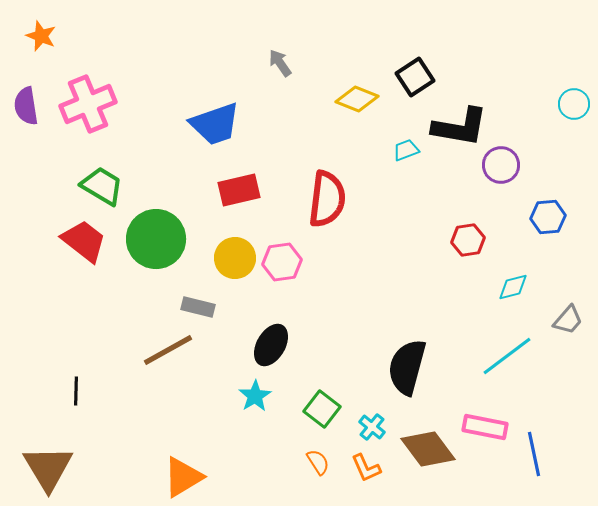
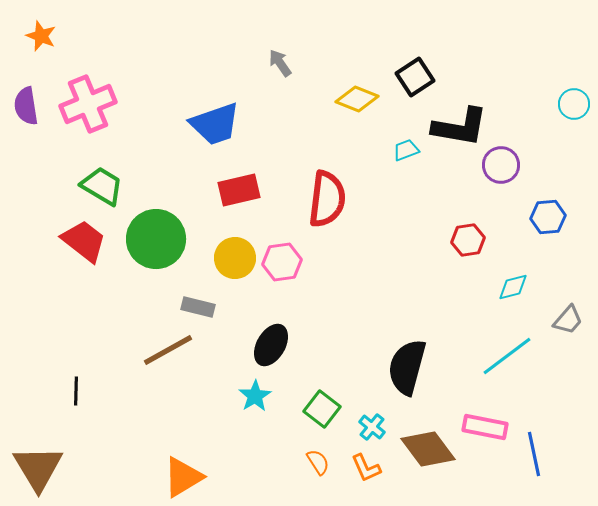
brown triangle: moved 10 px left
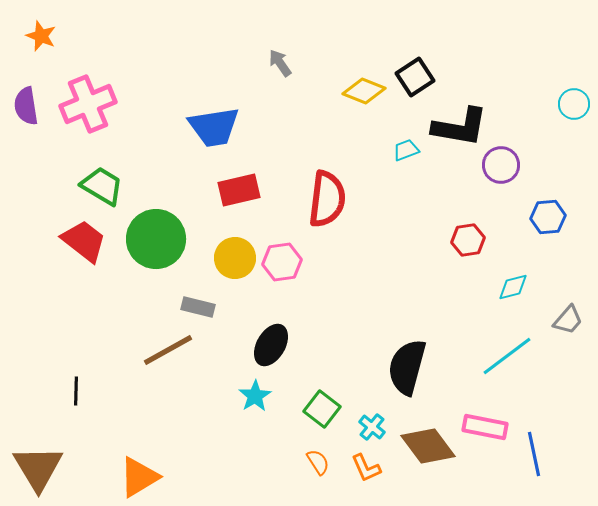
yellow diamond: moved 7 px right, 8 px up
blue trapezoid: moved 1 px left, 3 px down; rotated 10 degrees clockwise
brown diamond: moved 3 px up
orange triangle: moved 44 px left
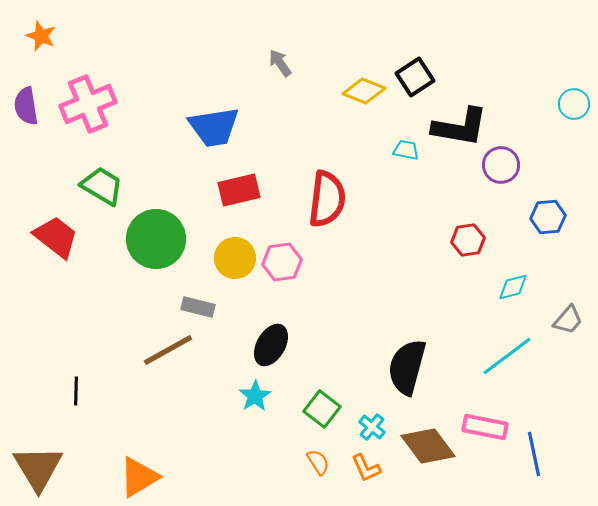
cyan trapezoid: rotated 32 degrees clockwise
red trapezoid: moved 28 px left, 4 px up
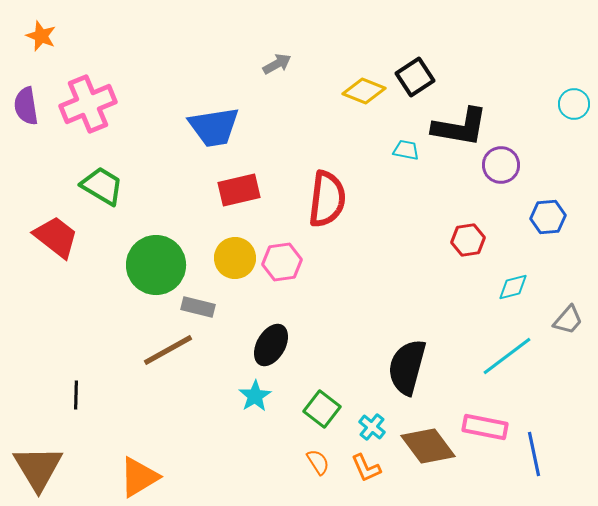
gray arrow: moved 3 px left, 1 px down; rotated 96 degrees clockwise
green circle: moved 26 px down
black line: moved 4 px down
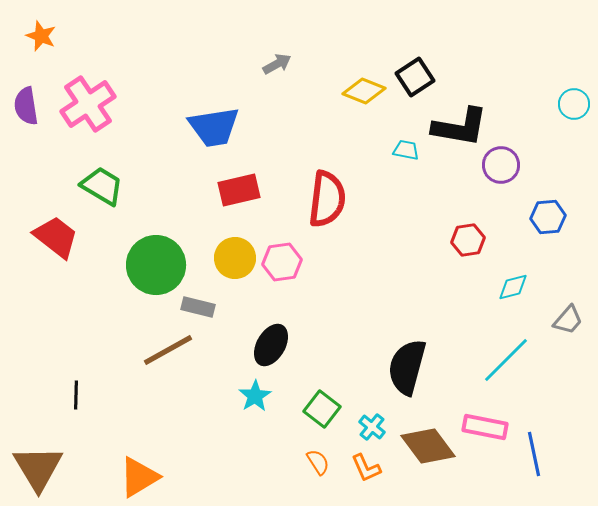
pink cross: rotated 12 degrees counterclockwise
cyan line: moved 1 px left, 4 px down; rotated 8 degrees counterclockwise
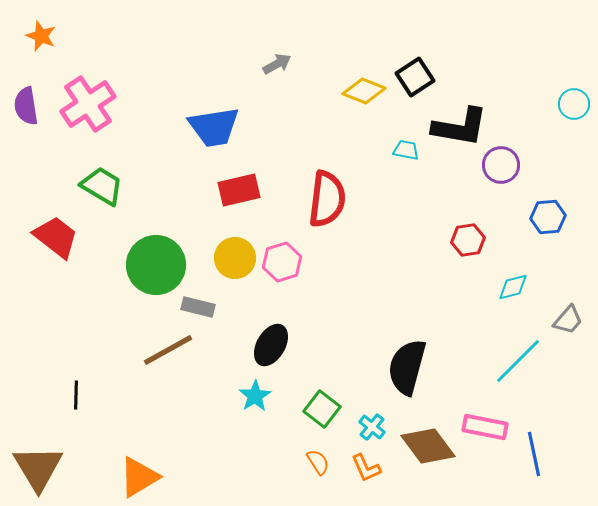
pink hexagon: rotated 9 degrees counterclockwise
cyan line: moved 12 px right, 1 px down
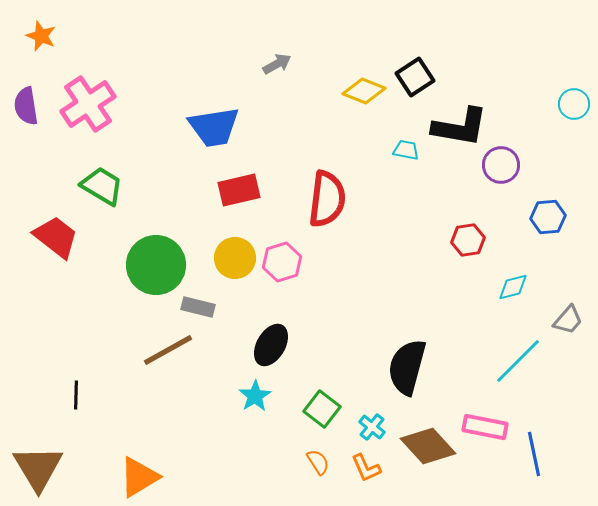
brown diamond: rotated 6 degrees counterclockwise
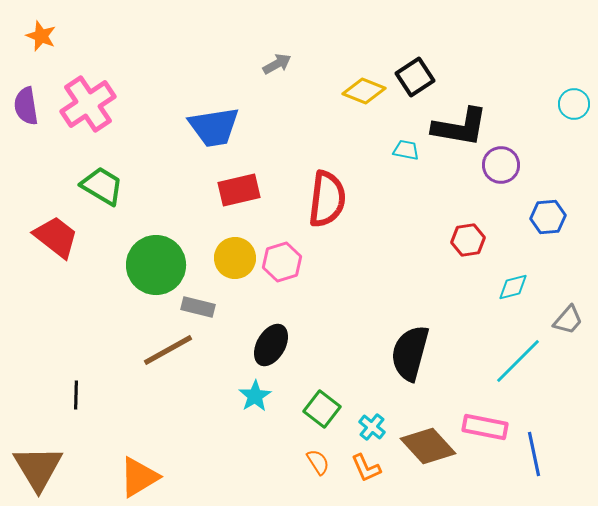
black semicircle: moved 3 px right, 14 px up
